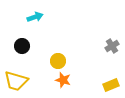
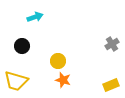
gray cross: moved 2 px up
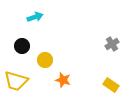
yellow circle: moved 13 px left, 1 px up
yellow rectangle: rotated 56 degrees clockwise
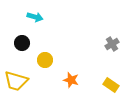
cyan arrow: rotated 35 degrees clockwise
black circle: moved 3 px up
orange star: moved 8 px right
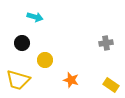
gray cross: moved 6 px left, 1 px up; rotated 24 degrees clockwise
yellow trapezoid: moved 2 px right, 1 px up
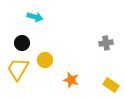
yellow trapezoid: moved 11 px up; rotated 105 degrees clockwise
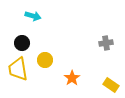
cyan arrow: moved 2 px left, 1 px up
yellow trapezoid: rotated 40 degrees counterclockwise
orange star: moved 1 px right, 2 px up; rotated 21 degrees clockwise
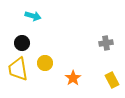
yellow circle: moved 3 px down
orange star: moved 1 px right
yellow rectangle: moved 1 px right, 5 px up; rotated 28 degrees clockwise
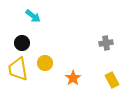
cyan arrow: rotated 21 degrees clockwise
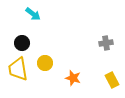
cyan arrow: moved 2 px up
orange star: rotated 21 degrees counterclockwise
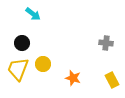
gray cross: rotated 16 degrees clockwise
yellow circle: moved 2 px left, 1 px down
yellow trapezoid: rotated 30 degrees clockwise
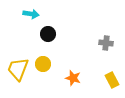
cyan arrow: moved 2 px left; rotated 28 degrees counterclockwise
black circle: moved 26 px right, 9 px up
